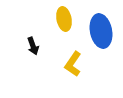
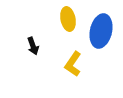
yellow ellipse: moved 4 px right
blue ellipse: rotated 24 degrees clockwise
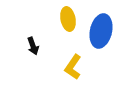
yellow L-shape: moved 3 px down
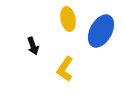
blue ellipse: rotated 16 degrees clockwise
yellow L-shape: moved 8 px left, 2 px down
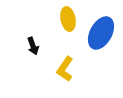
blue ellipse: moved 2 px down
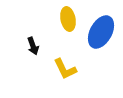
blue ellipse: moved 1 px up
yellow L-shape: rotated 60 degrees counterclockwise
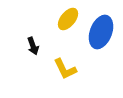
yellow ellipse: rotated 50 degrees clockwise
blue ellipse: rotated 8 degrees counterclockwise
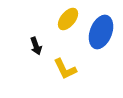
black arrow: moved 3 px right
